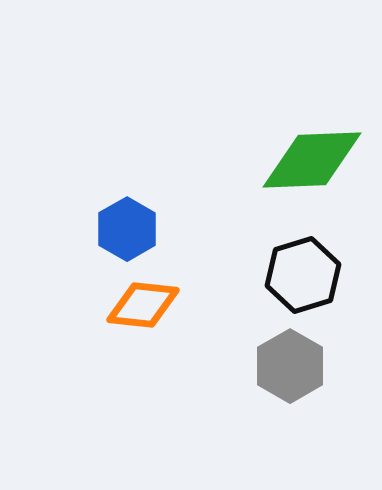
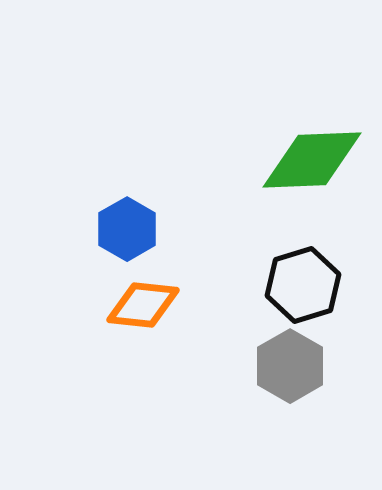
black hexagon: moved 10 px down
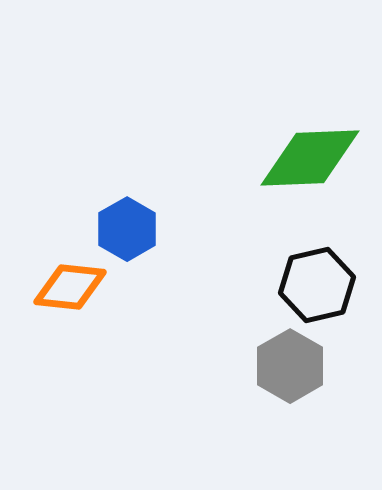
green diamond: moved 2 px left, 2 px up
black hexagon: moved 14 px right; rotated 4 degrees clockwise
orange diamond: moved 73 px left, 18 px up
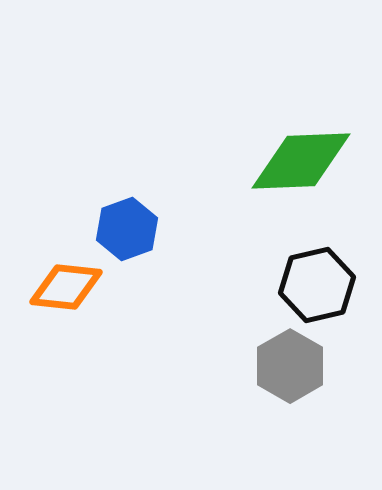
green diamond: moved 9 px left, 3 px down
blue hexagon: rotated 10 degrees clockwise
orange diamond: moved 4 px left
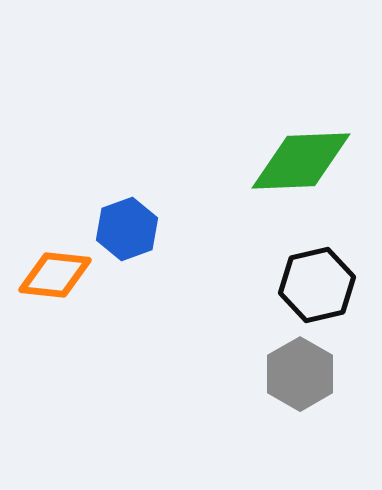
orange diamond: moved 11 px left, 12 px up
gray hexagon: moved 10 px right, 8 px down
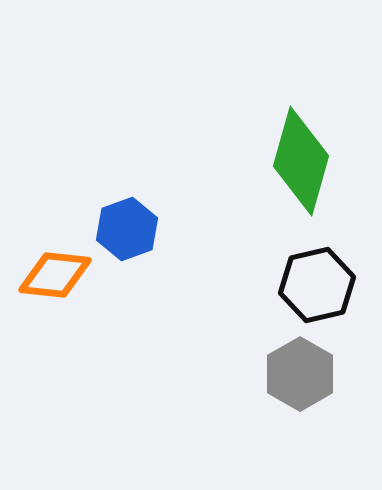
green diamond: rotated 72 degrees counterclockwise
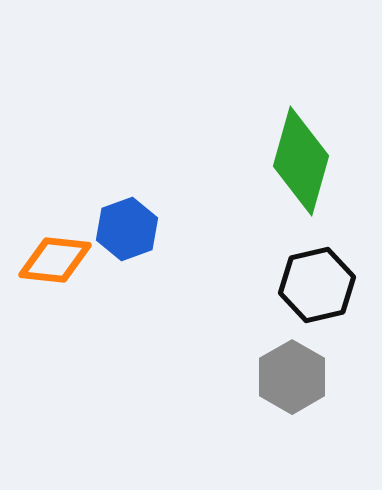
orange diamond: moved 15 px up
gray hexagon: moved 8 px left, 3 px down
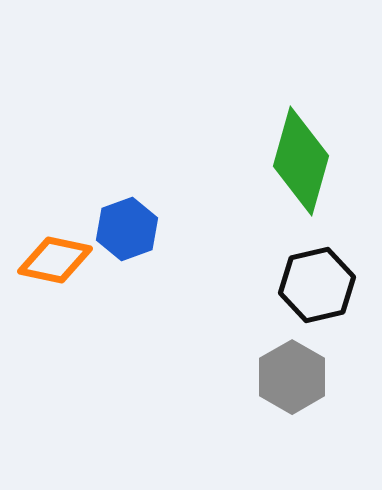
orange diamond: rotated 6 degrees clockwise
